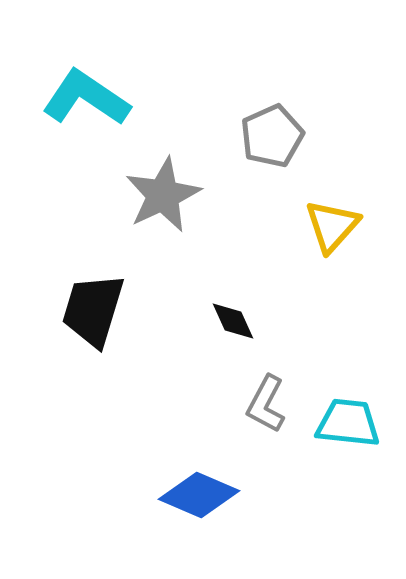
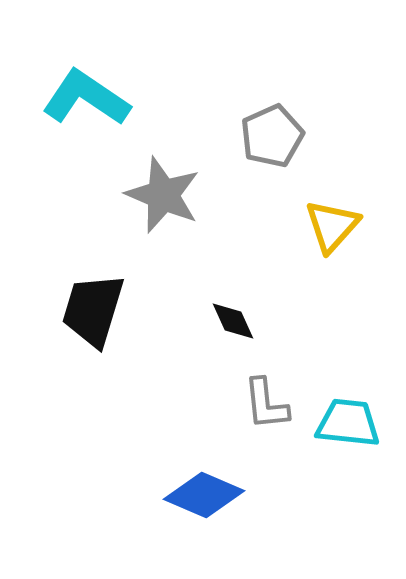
gray star: rotated 24 degrees counterclockwise
gray L-shape: rotated 34 degrees counterclockwise
blue diamond: moved 5 px right
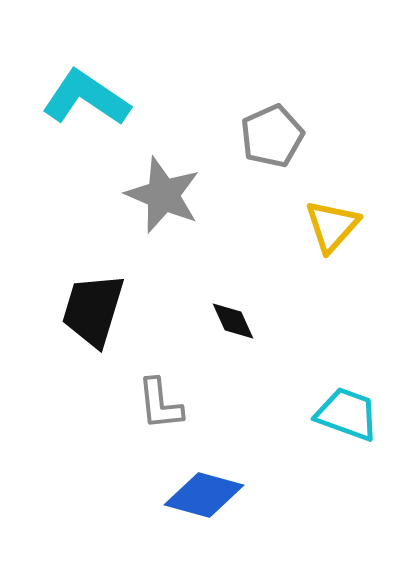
gray L-shape: moved 106 px left
cyan trapezoid: moved 1 px left, 9 px up; rotated 14 degrees clockwise
blue diamond: rotated 8 degrees counterclockwise
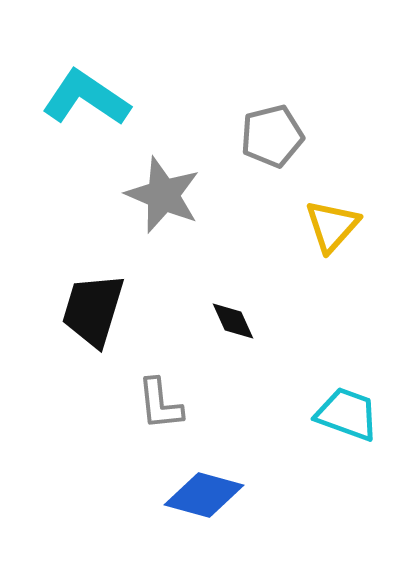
gray pentagon: rotated 10 degrees clockwise
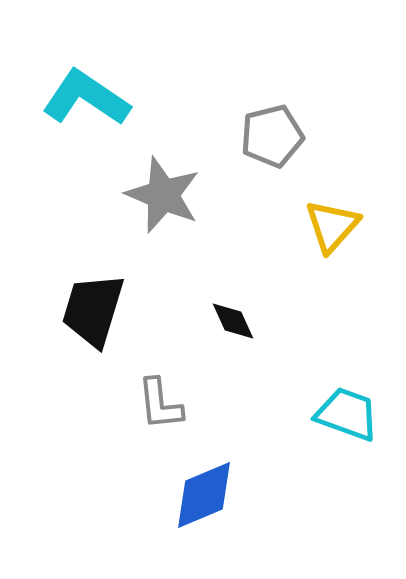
blue diamond: rotated 38 degrees counterclockwise
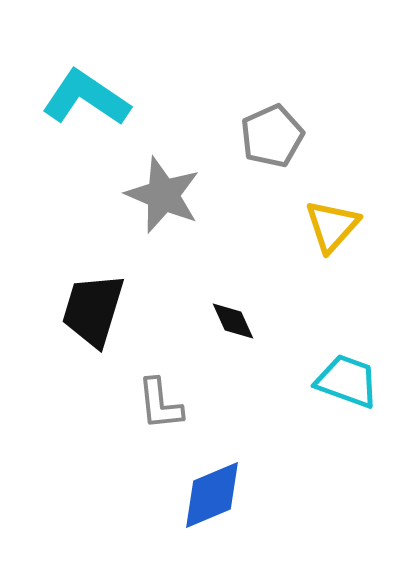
gray pentagon: rotated 10 degrees counterclockwise
cyan trapezoid: moved 33 px up
blue diamond: moved 8 px right
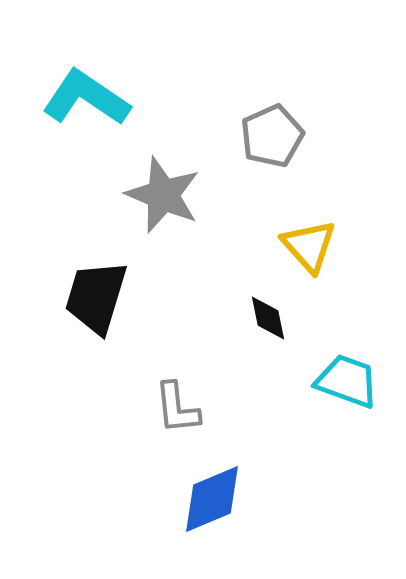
yellow triangle: moved 23 px left, 20 px down; rotated 24 degrees counterclockwise
black trapezoid: moved 3 px right, 13 px up
black diamond: moved 35 px right, 3 px up; rotated 12 degrees clockwise
gray L-shape: moved 17 px right, 4 px down
blue diamond: moved 4 px down
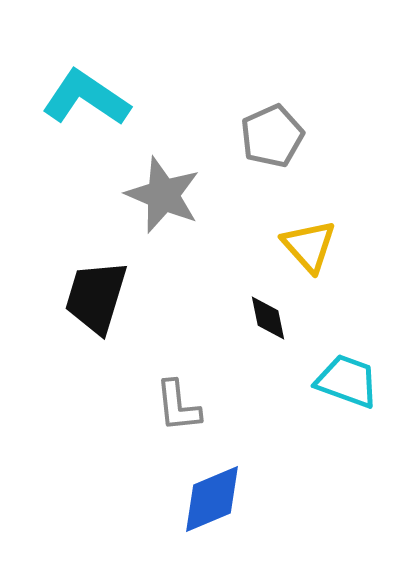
gray L-shape: moved 1 px right, 2 px up
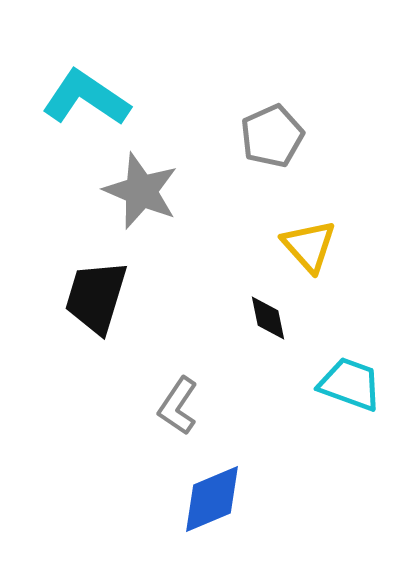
gray star: moved 22 px left, 4 px up
cyan trapezoid: moved 3 px right, 3 px down
gray L-shape: rotated 40 degrees clockwise
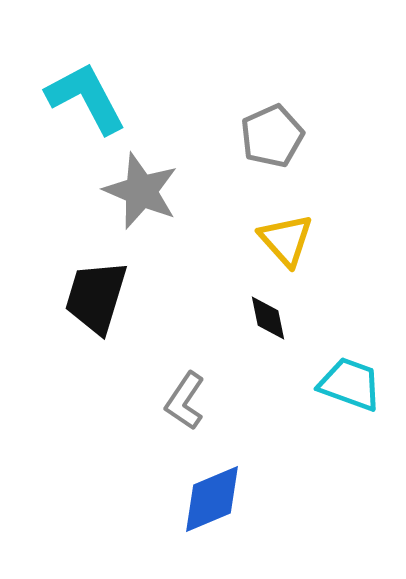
cyan L-shape: rotated 28 degrees clockwise
yellow triangle: moved 23 px left, 6 px up
gray L-shape: moved 7 px right, 5 px up
